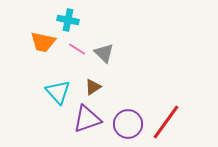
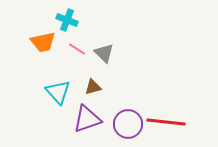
cyan cross: moved 1 px left; rotated 10 degrees clockwise
orange trapezoid: rotated 24 degrees counterclockwise
brown triangle: rotated 18 degrees clockwise
red line: rotated 60 degrees clockwise
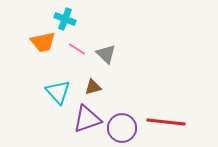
cyan cross: moved 2 px left, 1 px up
gray triangle: moved 2 px right, 1 px down
purple circle: moved 6 px left, 4 px down
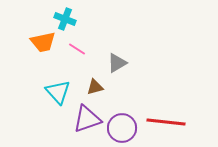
gray triangle: moved 11 px right, 9 px down; rotated 45 degrees clockwise
brown triangle: moved 2 px right
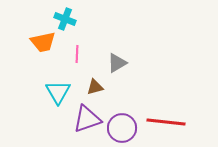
pink line: moved 5 px down; rotated 60 degrees clockwise
cyan triangle: rotated 12 degrees clockwise
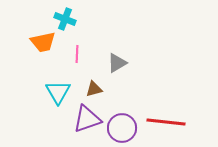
brown triangle: moved 1 px left, 2 px down
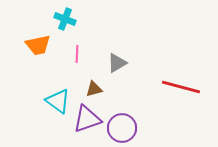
orange trapezoid: moved 5 px left, 3 px down
cyan triangle: moved 9 px down; rotated 24 degrees counterclockwise
red line: moved 15 px right, 35 px up; rotated 9 degrees clockwise
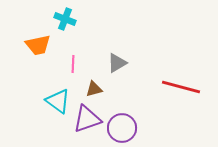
pink line: moved 4 px left, 10 px down
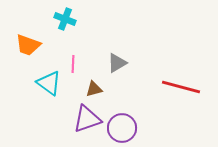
orange trapezoid: moved 10 px left; rotated 32 degrees clockwise
cyan triangle: moved 9 px left, 18 px up
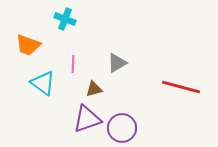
cyan triangle: moved 6 px left
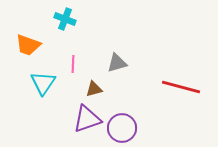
gray triangle: rotated 15 degrees clockwise
cyan triangle: rotated 28 degrees clockwise
